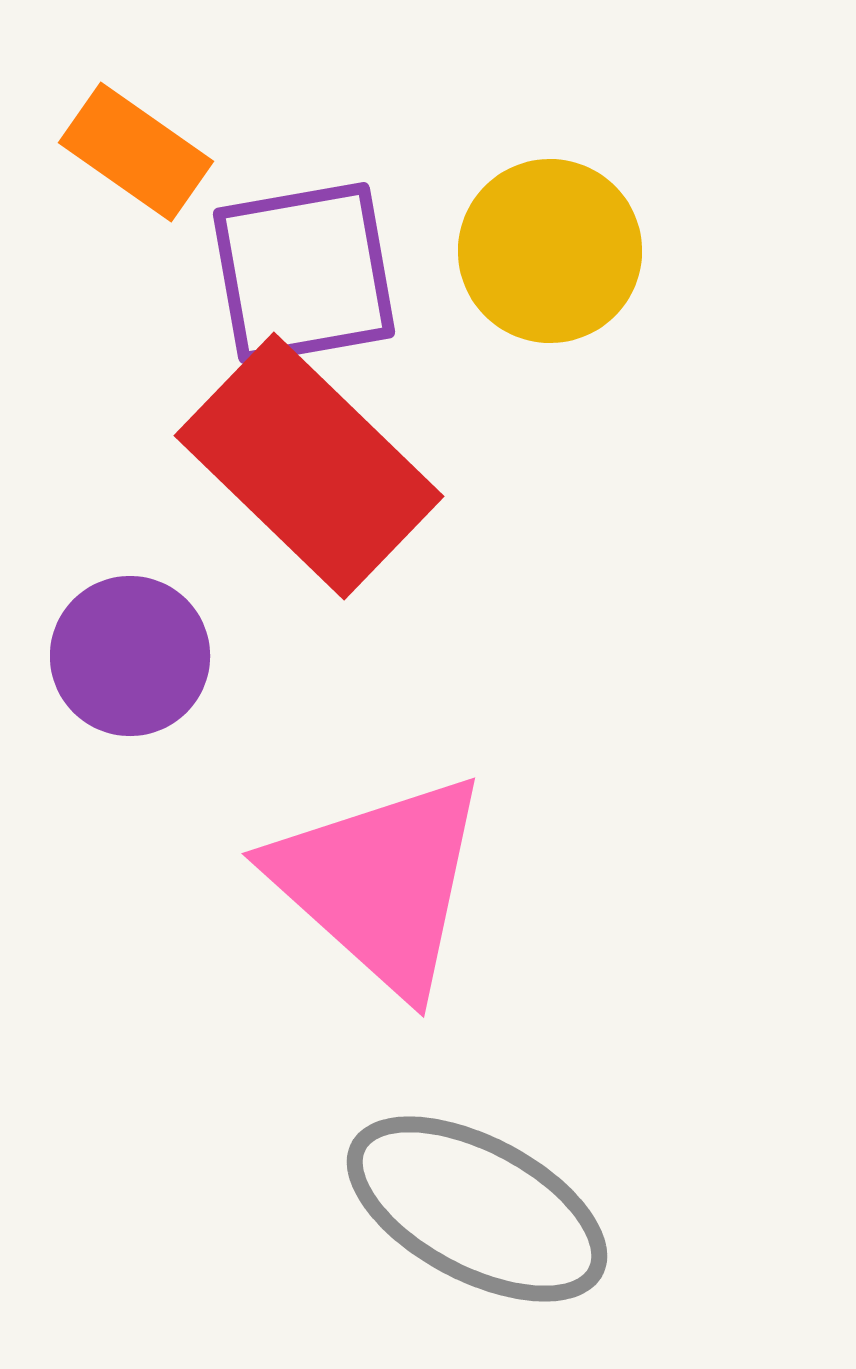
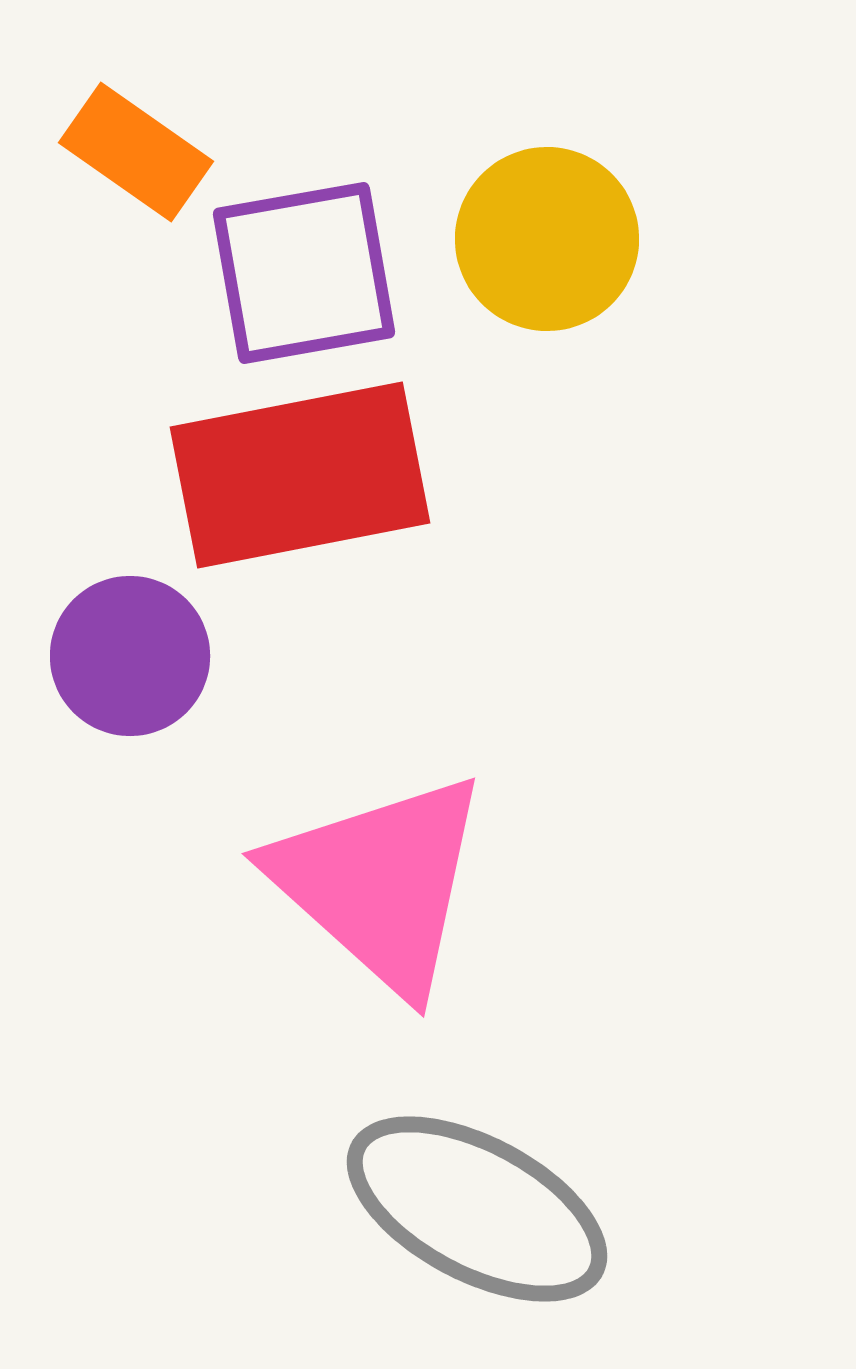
yellow circle: moved 3 px left, 12 px up
red rectangle: moved 9 px left, 9 px down; rotated 55 degrees counterclockwise
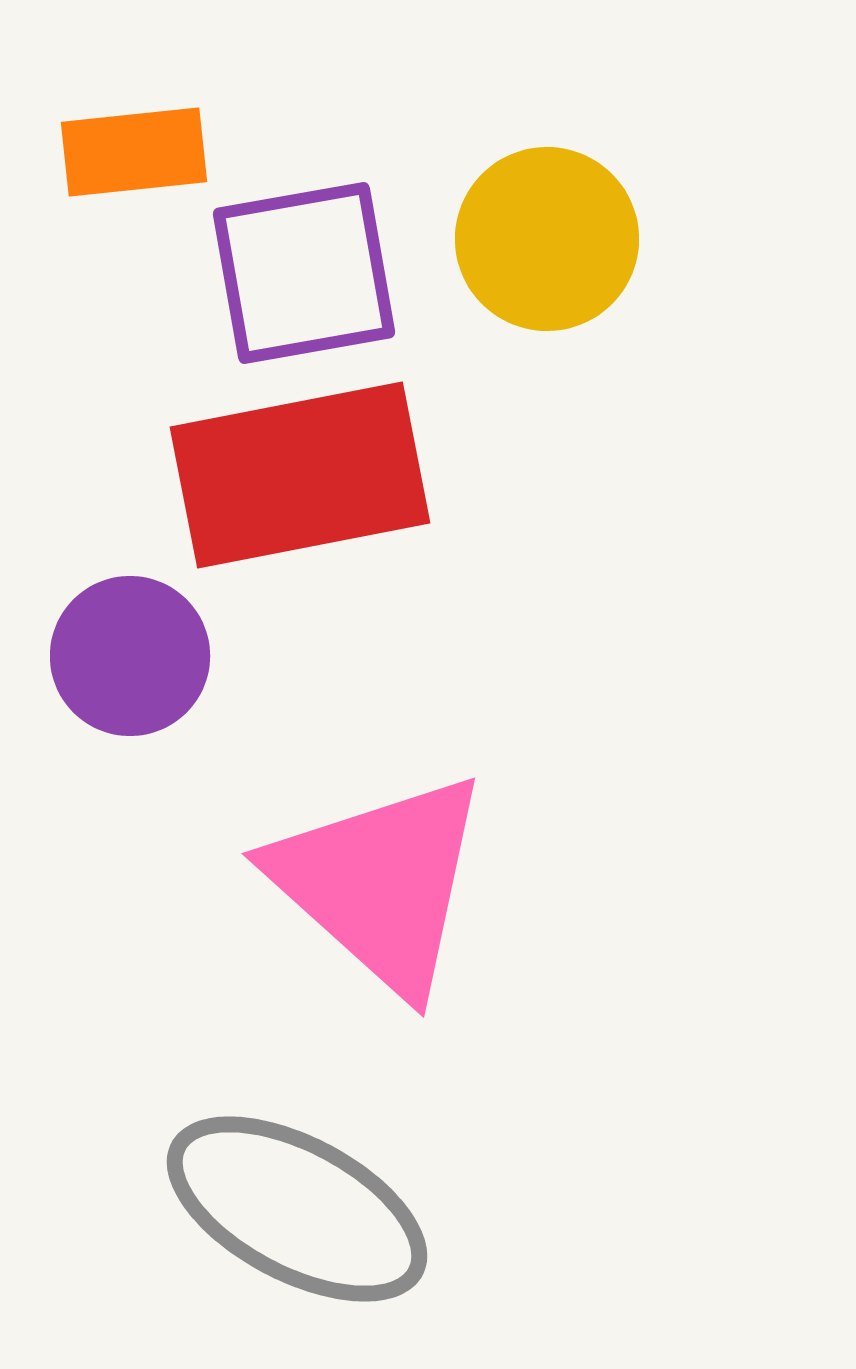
orange rectangle: moved 2 px left; rotated 41 degrees counterclockwise
gray ellipse: moved 180 px left
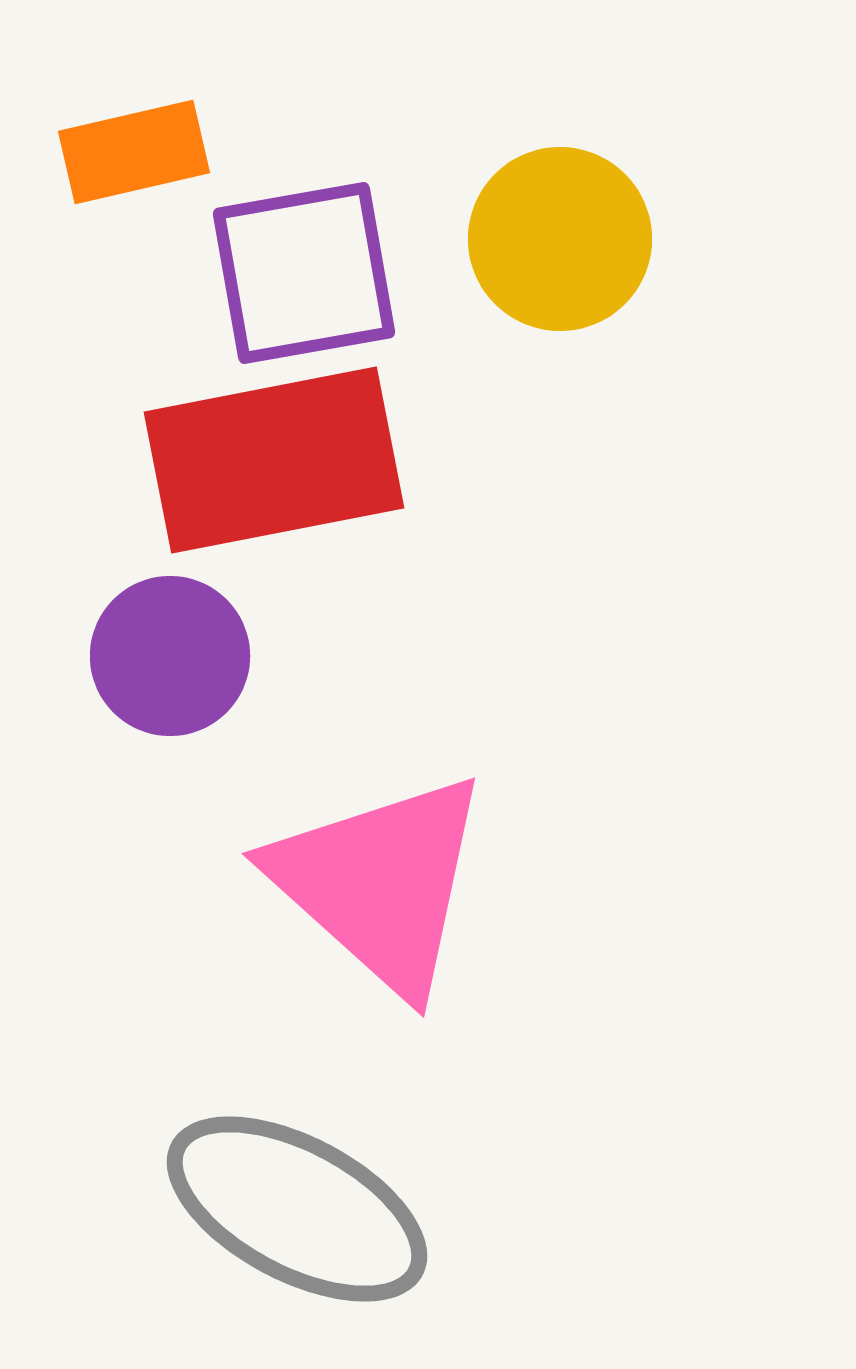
orange rectangle: rotated 7 degrees counterclockwise
yellow circle: moved 13 px right
red rectangle: moved 26 px left, 15 px up
purple circle: moved 40 px right
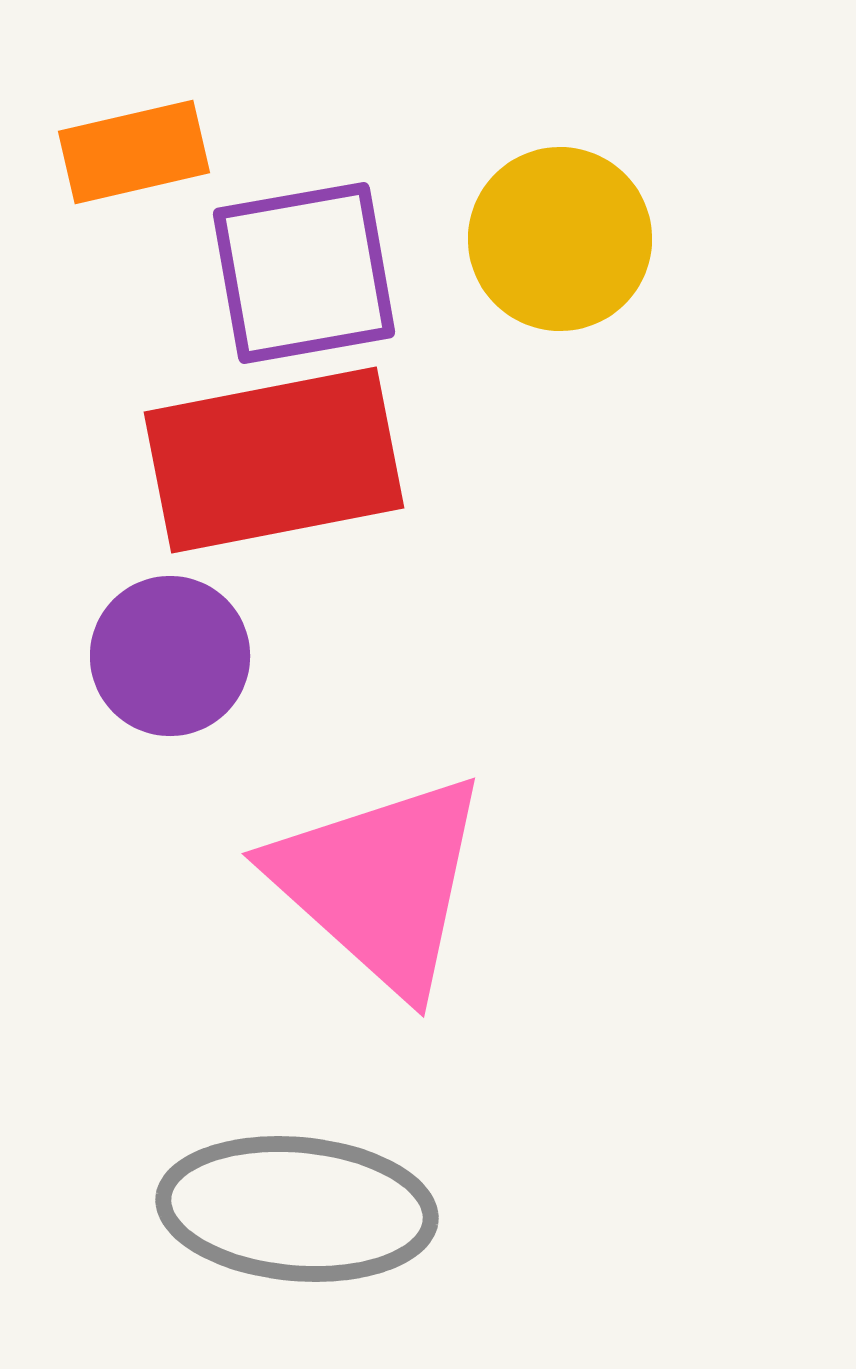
gray ellipse: rotated 23 degrees counterclockwise
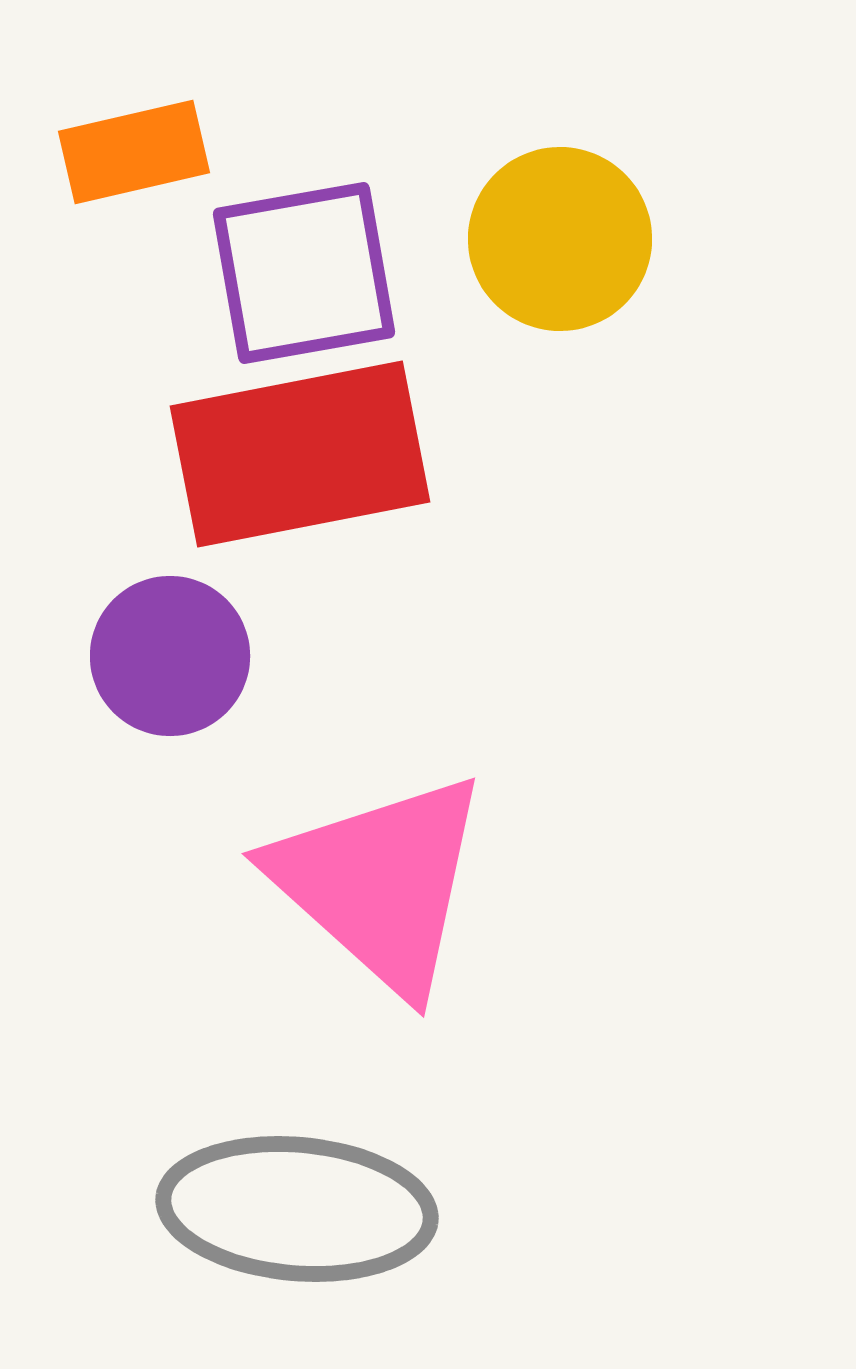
red rectangle: moved 26 px right, 6 px up
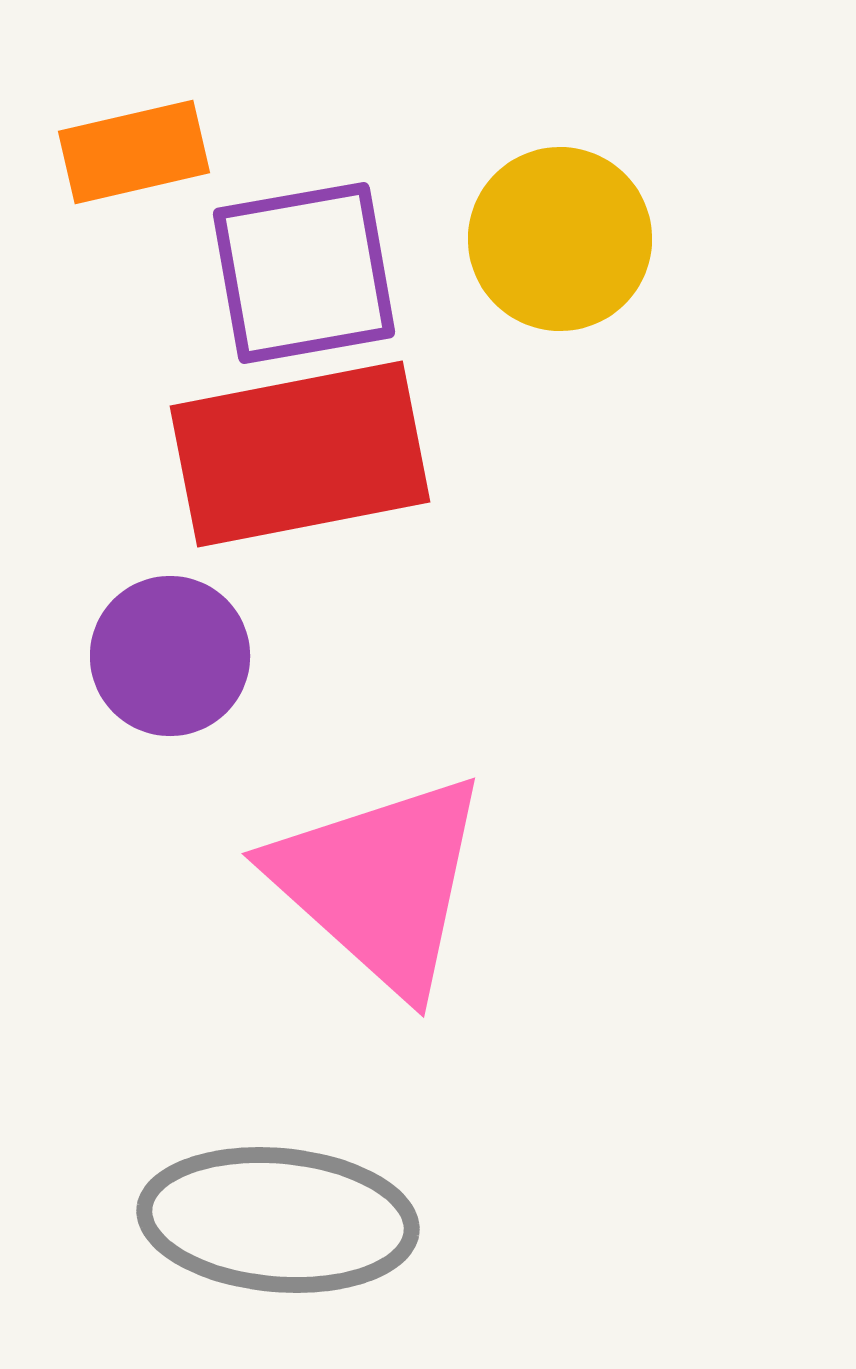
gray ellipse: moved 19 px left, 11 px down
